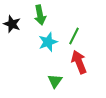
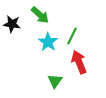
green arrow: rotated 36 degrees counterclockwise
black star: rotated 12 degrees counterclockwise
green line: moved 2 px left
cyan star: rotated 18 degrees counterclockwise
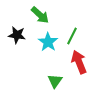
black star: moved 5 px right, 11 px down
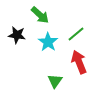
green line: moved 4 px right, 2 px up; rotated 24 degrees clockwise
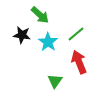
black star: moved 5 px right
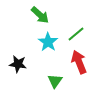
black star: moved 4 px left, 29 px down
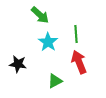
green line: rotated 54 degrees counterclockwise
green triangle: rotated 28 degrees clockwise
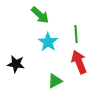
black star: moved 2 px left
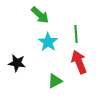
black star: moved 1 px right, 1 px up
